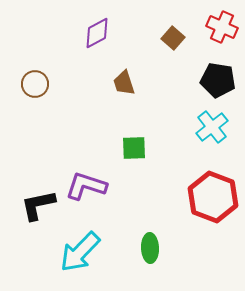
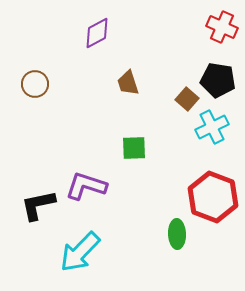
brown square: moved 14 px right, 61 px down
brown trapezoid: moved 4 px right
cyan cross: rotated 12 degrees clockwise
green ellipse: moved 27 px right, 14 px up
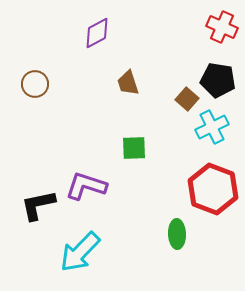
red hexagon: moved 8 px up
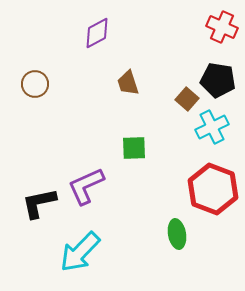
purple L-shape: rotated 42 degrees counterclockwise
black L-shape: moved 1 px right, 2 px up
green ellipse: rotated 8 degrees counterclockwise
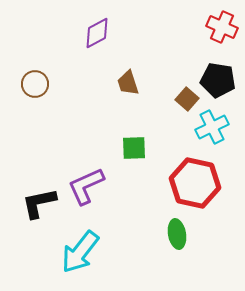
red hexagon: moved 18 px left, 6 px up; rotated 9 degrees counterclockwise
cyan arrow: rotated 6 degrees counterclockwise
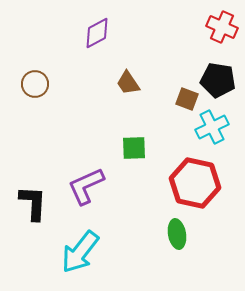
brown trapezoid: rotated 16 degrees counterclockwise
brown square: rotated 20 degrees counterclockwise
black L-shape: moved 6 px left; rotated 105 degrees clockwise
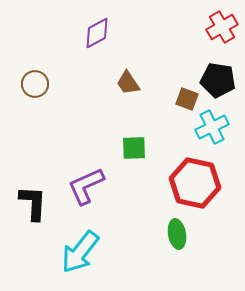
red cross: rotated 36 degrees clockwise
